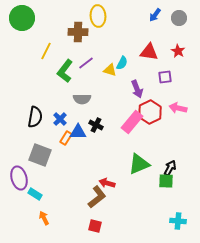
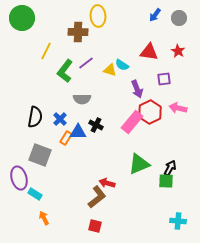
cyan semicircle: moved 2 px down; rotated 96 degrees clockwise
purple square: moved 1 px left, 2 px down
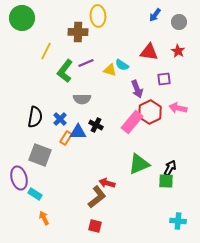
gray circle: moved 4 px down
purple line: rotated 14 degrees clockwise
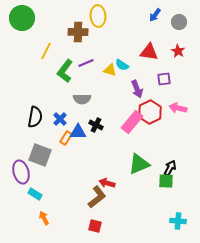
purple ellipse: moved 2 px right, 6 px up
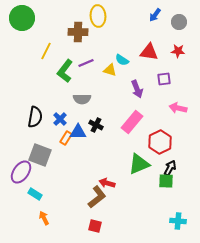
red star: rotated 24 degrees counterclockwise
cyan semicircle: moved 5 px up
red hexagon: moved 10 px right, 30 px down
purple ellipse: rotated 50 degrees clockwise
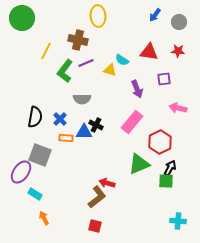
brown cross: moved 8 px down; rotated 12 degrees clockwise
blue triangle: moved 6 px right
orange rectangle: rotated 64 degrees clockwise
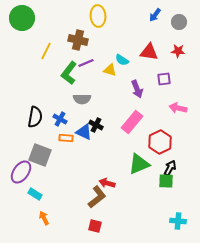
green L-shape: moved 4 px right, 2 px down
blue cross: rotated 16 degrees counterclockwise
blue triangle: rotated 24 degrees clockwise
